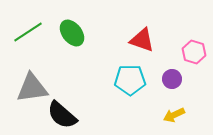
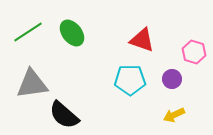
gray triangle: moved 4 px up
black semicircle: moved 2 px right
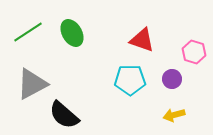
green ellipse: rotated 8 degrees clockwise
gray triangle: rotated 20 degrees counterclockwise
yellow arrow: rotated 10 degrees clockwise
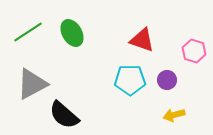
pink hexagon: moved 1 px up
purple circle: moved 5 px left, 1 px down
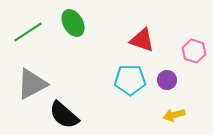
green ellipse: moved 1 px right, 10 px up
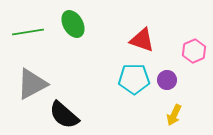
green ellipse: moved 1 px down
green line: rotated 24 degrees clockwise
pink hexagon: rotated 20 degrees clockwise
cyan pentagon: moved 4 px right, 1 px up
yellow arrow: rotated 50 degrees counterclockwise
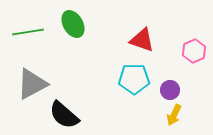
purple circle: moved 3 px right, 10 px down
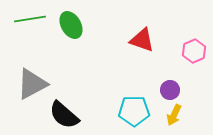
green ellipse: moved 2 px left, 1 px down
green line: moved 2 px right, 13 px up
cyan pentagon: moved 32 px down
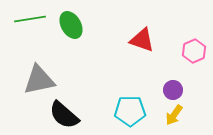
gray triangle: moved 7 px right, 4 px up; rotated 16 degrees clockwise
purple circle: moved 3 px right
cyan pentagon: moved 4 px left
yellow arrow: rotated 10 degrees clockwise
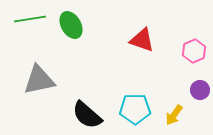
purple circle: moved 27 px right
cyan pentagon: moved 5 px right, 2 px up
black semicircle: moved 23 px right
